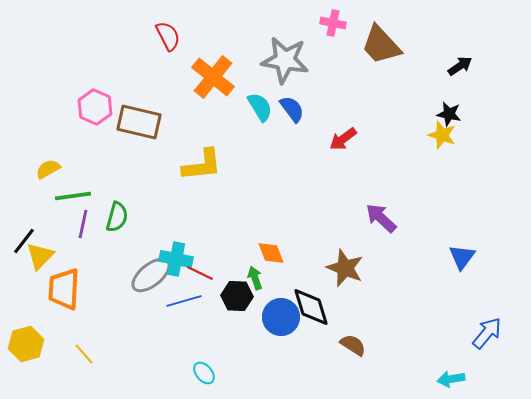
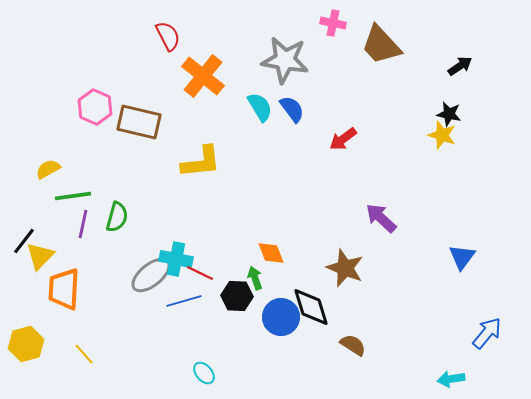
orange cross: moved 10 px left, 1 px up
yellow L-shape: moved 1 px left, 3 px up
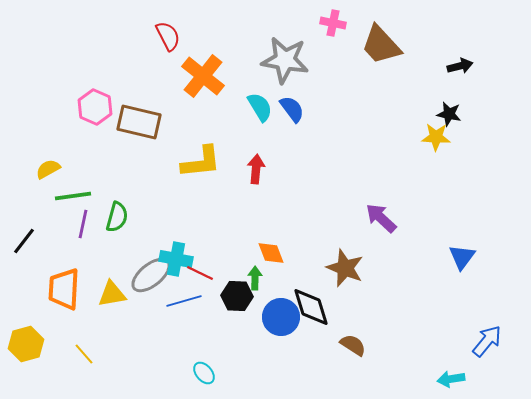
black arrow: rotated 20 degrees clockwise
yellow star: moved 6 px left, 2 px down; rotated 16 degrees counterclockwise
red arrow: moved 87 px left, 30 px down; rotated 132 degrees clockwise
yellow triangle: moved 72 px right, 38 px down; rotated 36 degrees clockwise
green arrow: rotated 20 degrees clockwise
blue arrow: moved 8 px down
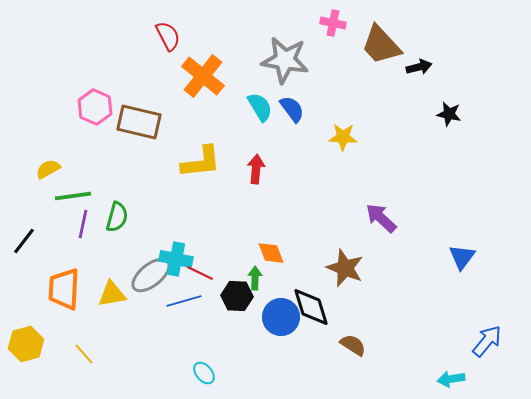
black arrow: moved 41 px left, 1 px down
yellow star: moved 93 px left
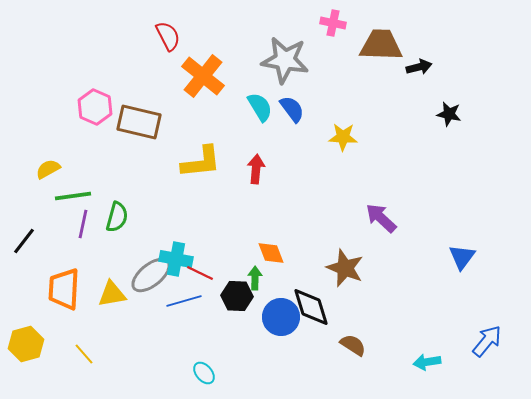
brown trapezoid: rotated 135 degrees clockwise
cyan arrow: moved 24 px left, 17 px up
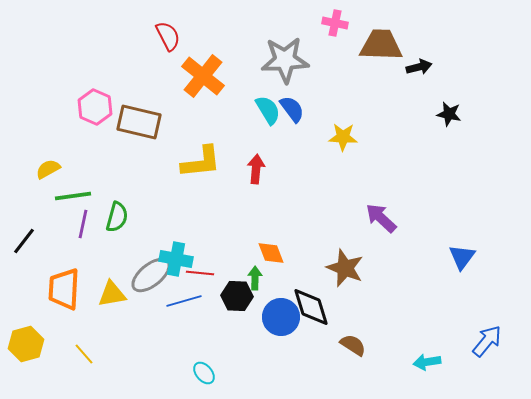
pink cross: moved 2 px right
gray star: rotated 12 degrees counterclockwise
cyan semicircle: moved 8 px right, 3 px down
red line: rotated 20 degrees counterclockwise
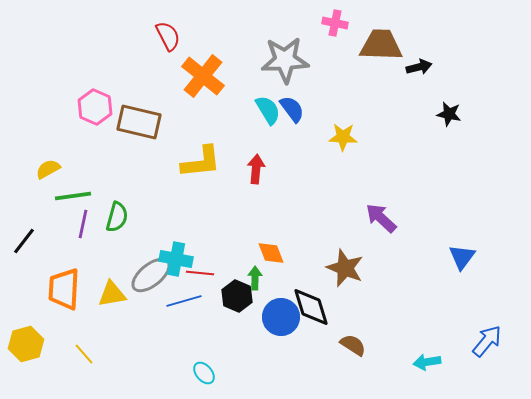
black hexagon: rotated 20 degrees clockwise
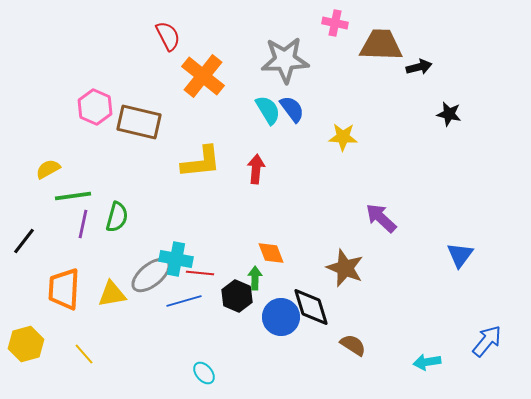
blue triangle: moved 2 px left, 2 px up
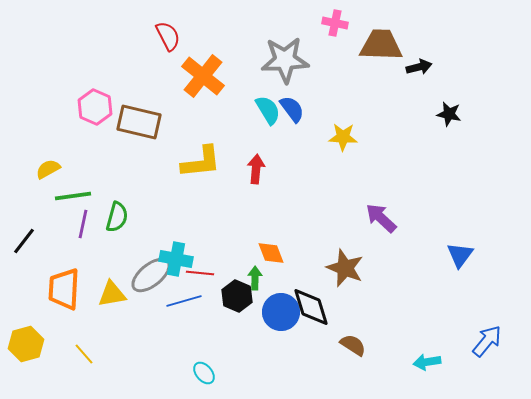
blue circle: moved 5 px up
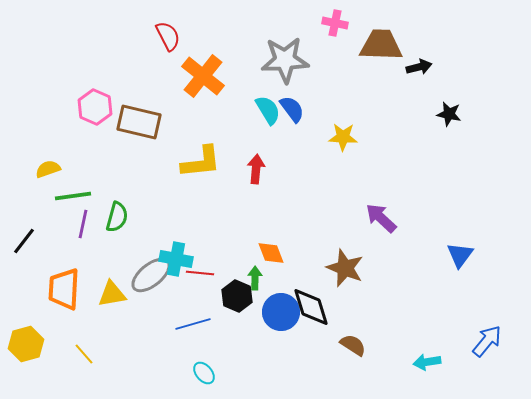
yellow semicircle: rotated 10 degrees clockwise
blue line: moved 9 px right, 23 px down
